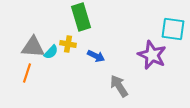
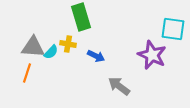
gray arrow: rotated 20 degrees counterclockwise
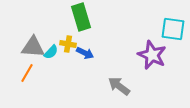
blue arrow: moved 11 px left, 3 px up
orange line: rotated 12 degrees clockwise
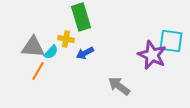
cyan square: moved 2 px left, 12 px down
yellow cross: moved 2 px left, 5 px up
blue arrow: rotated 126 degrees clockwise
orange line: moved 11 px right, 2 px up
